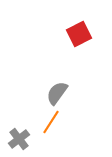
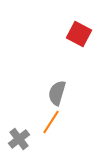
red square: rotated 35 degrees counterclockwise
gray semicircle: rotated 20 degrees counterclockwise
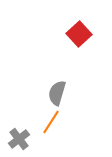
red square: rotated 20 degrees clockwise
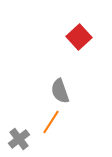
red square: moved 3 px down
gray semicircle: moved 3 px right, 2 px up; rotated 35 degrees counterclockwise
